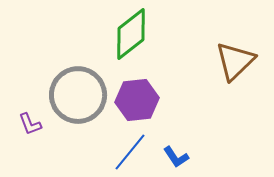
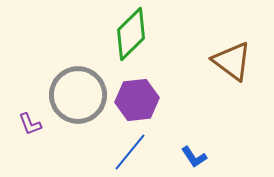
green diamond: rotated 6 degrees counterclockwise
brown triangle: moved 3 px left; rotated 39 degrees counterclockwise
blue L-shape: moved 18 px right
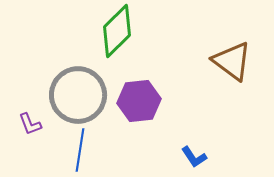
green diamond: moved 14 px left, 3 px up
purple hexagon: moved 2 px right, 1 px down
blue line: moved 50 px left, 2 px up; rotated 30 degrees counterclockwise
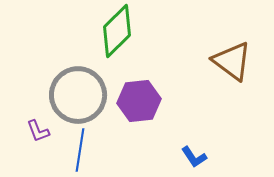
purple L-shape: moved 8 px right, 7 px down
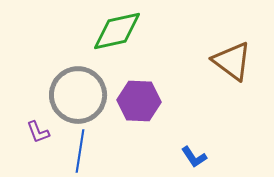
green diamond: rotated 32 degrees clockwise
purple hexagon: rotated 9 degrees clockwise
purple L-shape: moved 1 px down
blue line: moved 1 px down
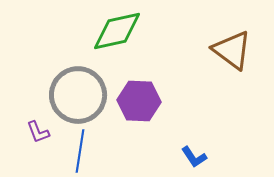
brown triangle: moved 11 px up
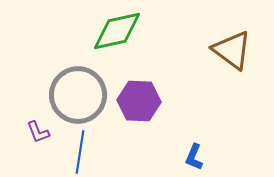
blue line: moved 1 px down
blue L-shape: rotated 56 degrees clockwise
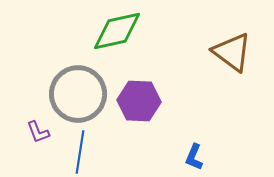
brown triangle: moved 2 px down
gray circle: moved 1 px up
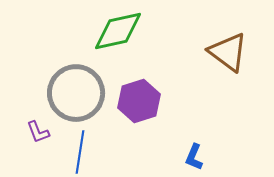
green diamond: moved 1 px right
brown triangle: moved 4 px left
gray circle: moved 2 px left, 1 px up
purple hexagon: rotated 21 degrees counterclockwise
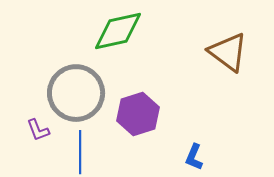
purple hexagon: moved 1 px left, 13 px down
purple L-shape: moved 2 px up
blue line: rotated 9 degrees counterclockwise
